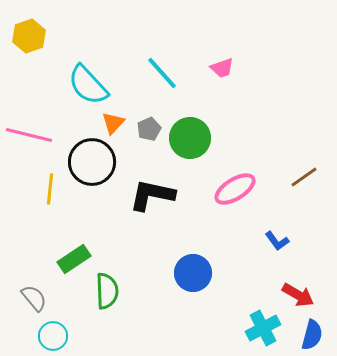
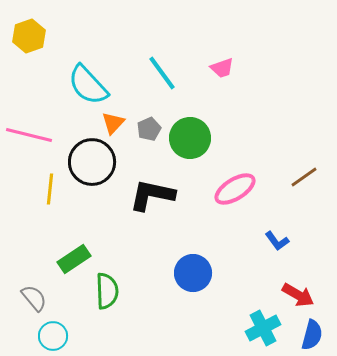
cyan line: rotated 6 degrees clockwise
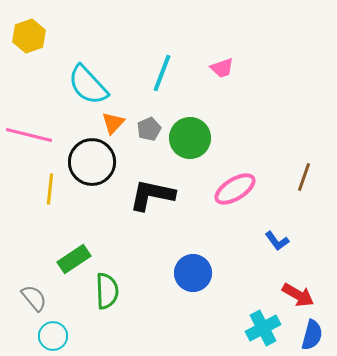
cyan line: rotated 57 degrees clockwise
brown line: rotated 36 degrees counterclockwise
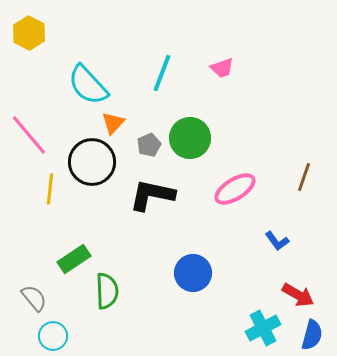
yellow hexagon: moved 3 px up; rotated 12 degrees counterclockwise
gray pentagon: moved 16 px down
pink line: rotated 36 degrees clockwise
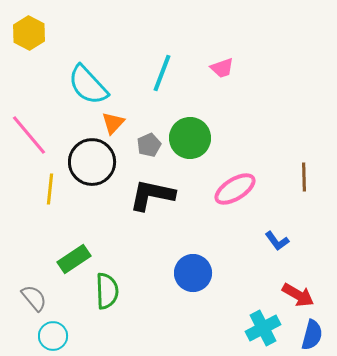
brown line: rotated 20 degrees counterclockwise
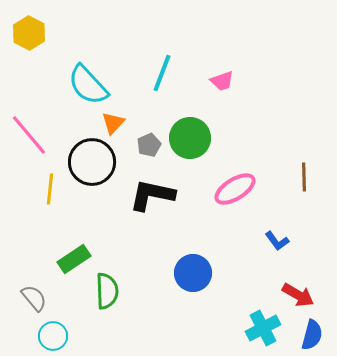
pink trapezoid: moved 13 px down
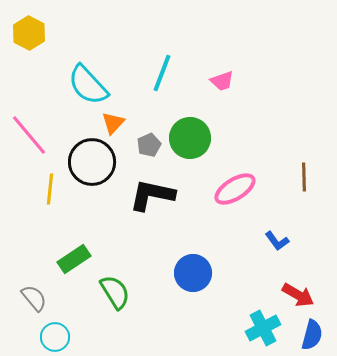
green semicircle: moved 8 px right, 1 px down; rotated 30 degrees counterclockwise
cyan circle: moved 2 px right, 1 px down
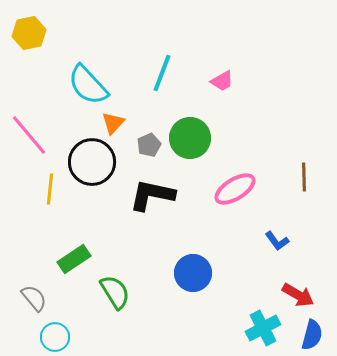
yellow hexagon: rotated 20 degrees clockwise
pink trapezoid: rotated 10 degrees counterclockwise
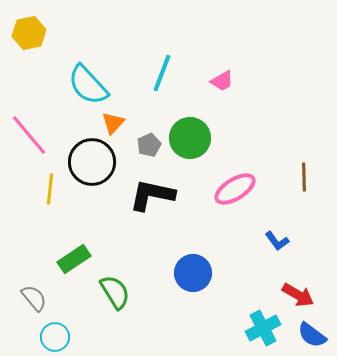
blue semicircle: rotated 112 degrees clockwise
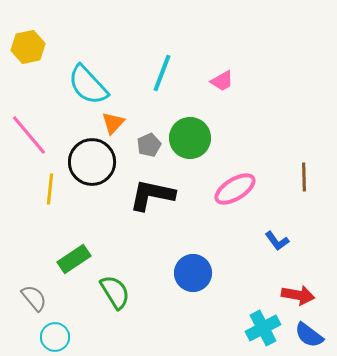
yellow hexagon: moved 1 px left, 14 px down
red arrow: rotated 20 degrees counterclockwise
blue semicircle: moved 3 px left
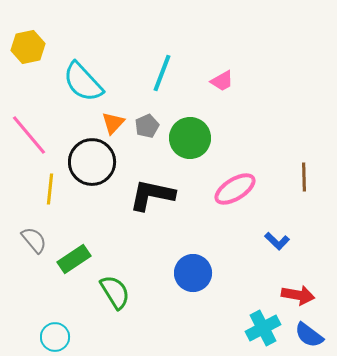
cyan semicircle: moved 5 px left, 3 px up
gray pentagon: moved 2 px left, 19 px up
blue L-shape: rotated 10 degrees counterclockwise
gray semicircle: moved 58 px up
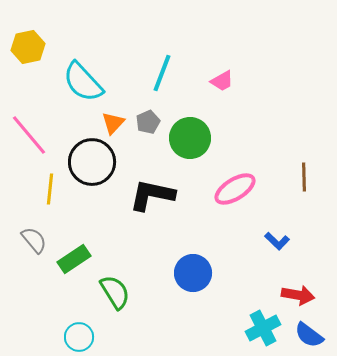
gray pentagon: moved 1 px right, 4 px up
cyan circle: moved 24 px right
